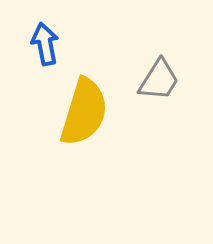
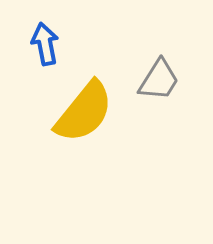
yellow semicircle: rotated 22 degrees clockwise
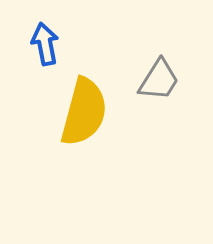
yellow semicircle: rotated 24 degrees counterclockwise
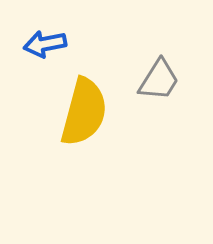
blue arrow: rotated 90 degrees counterclockwise
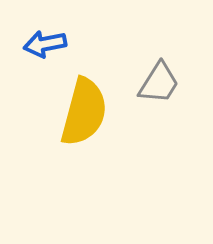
gray trapezoid: moved 3 px down
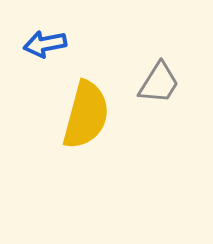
yellow semicircle: moved 2 px right, 3 px down
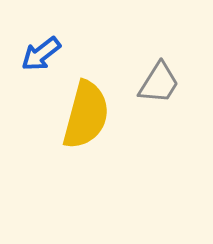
blue arrow: moved 4 px left, 10 px down; rotated 27 degrees counterclockwise
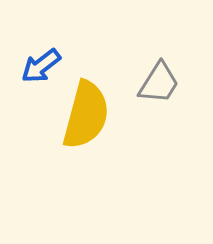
blue arrow: moved 12 px down
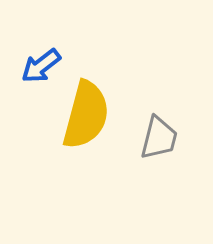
gray trapezoid: moved 55 px down; rotated 18 degrees counterclockwise
